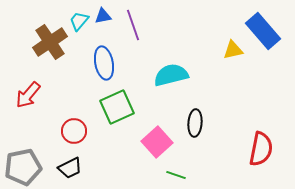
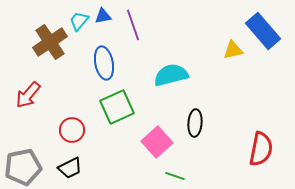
red circle: moved 2 px left, 1 px up
green line: moved 1 px left, 1 px down
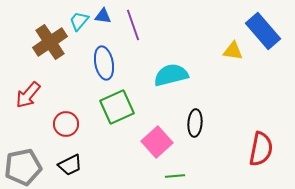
blue triangle: rotated 18 degrees clockwise
yellow triangle: moved 1 px down; rotated 20 degrees clockwise
red circle: moved 6 px left, 6 px up
black trapezoid: moved 3 px up
green line: rotated 24 degrees counterclockwise
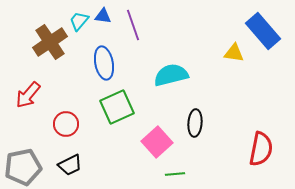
yellow triangle: moved 1 px right, 2 px down
green line: moved 2 px up
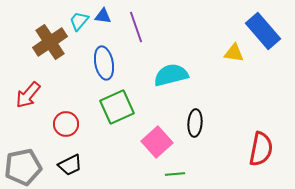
purple line: moved 3 px right, 2 px down
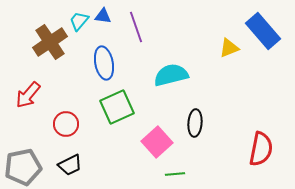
yellow triangle: moved 5 px left, 5 px up; rotated 30 degrees counterclockwise
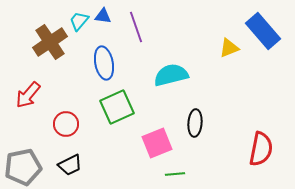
pink square: moved 1 px down; rotated 20 degrees clockwise
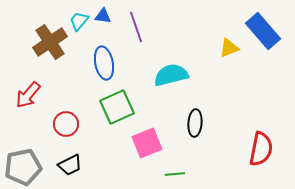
pink square: moved 10 px left
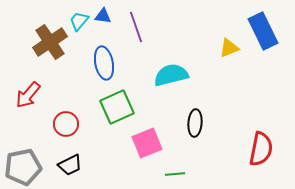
blue rectangle: rotated 15 degrees clockwise
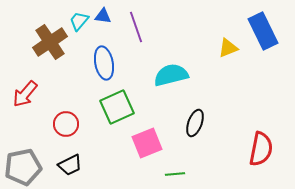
yellow triangle: moved 1 px left
red arrow: moved 3 px left, 1 px up
black ellipse: rotated 16 degrees clockwise
